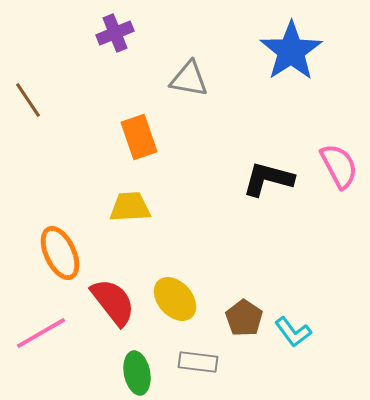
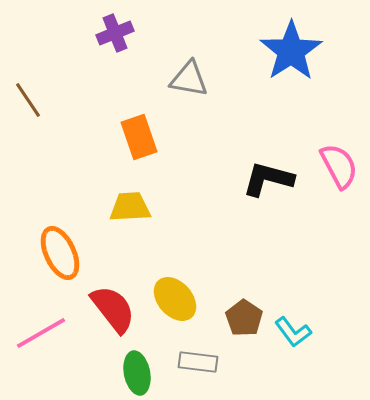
red semicircle: moved 7 px down
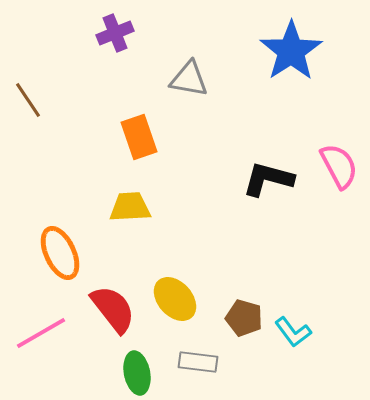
brown pentagon: rotated 18 degrees counterclockwise
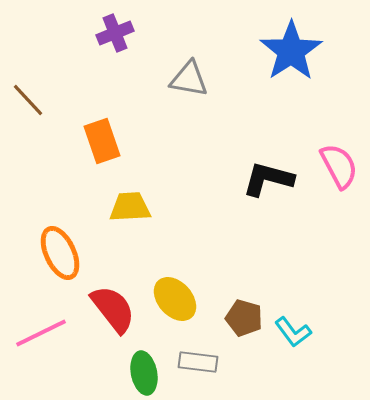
brown line: rotated 9 degrees counterclockwise
orange rectangle: moved 37 px left, 4 px down
pink line: rotated 4 degrees clockwise
green ellipse: moved 7 px right
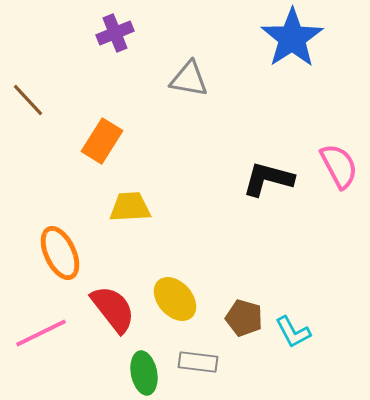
blue star: moved 1 px right, 13 px up
orange rectangle: rotated 51 degrees clockwise
cyan L-shape: rotated 9 degrees clockwise
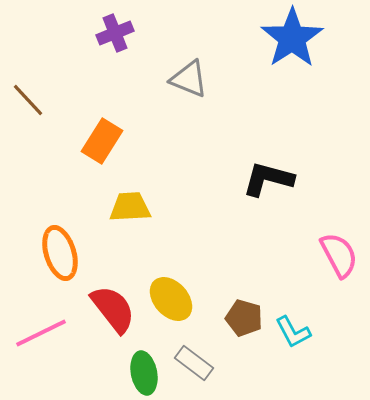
gray triangle: rotated 12 degrees clockwise
pink semicircle: moved 89 px down
orange ellipse: rotated 8 degrees clockwise
yellow ellipse: moved 4 px left
gray rectangle: moved 4 px left, 1 px down; rotated 30 degrees clockwise
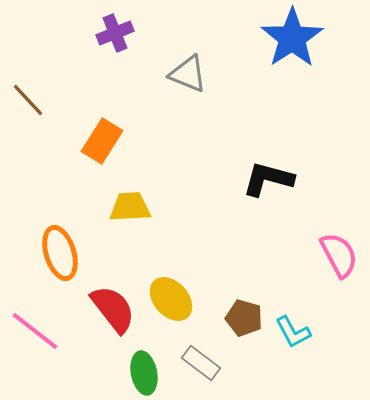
gray triangle: moved 1 px left, 5 px up
pink line: moved 6 px left, 2 px up; rotated 64 degrees clockwise
gray rectangle: moved 7 px right
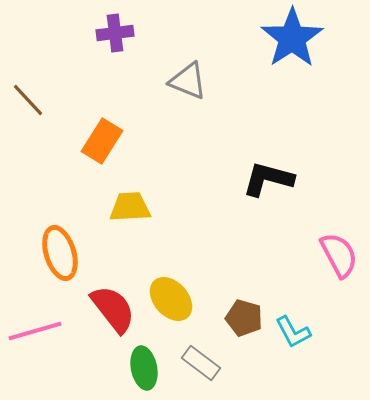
purple cross: rotated 15 degrees clockwise
gray triangle: moved 7 px down
pink line: rotated 54 degrees counterclockwise
green ellipse: moved 5 px up
